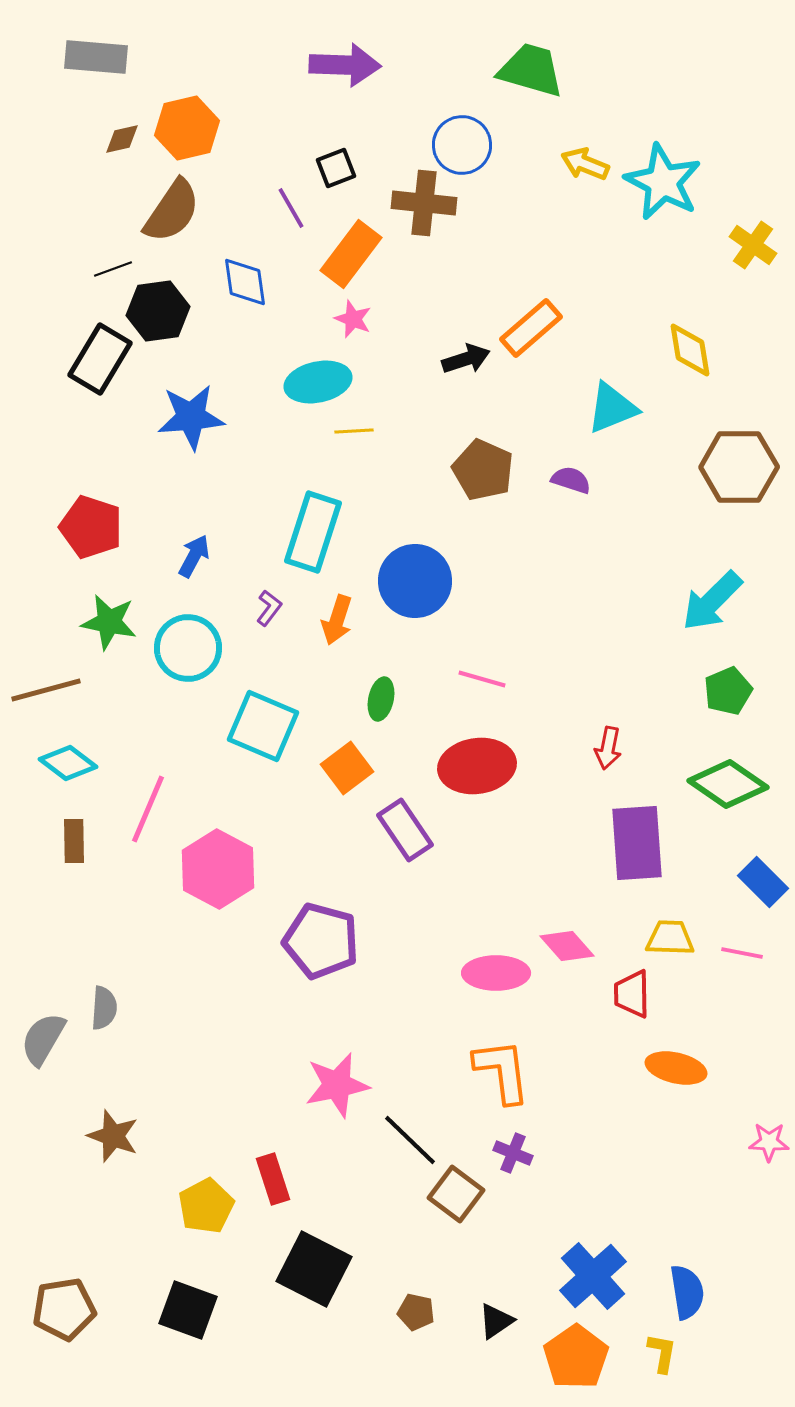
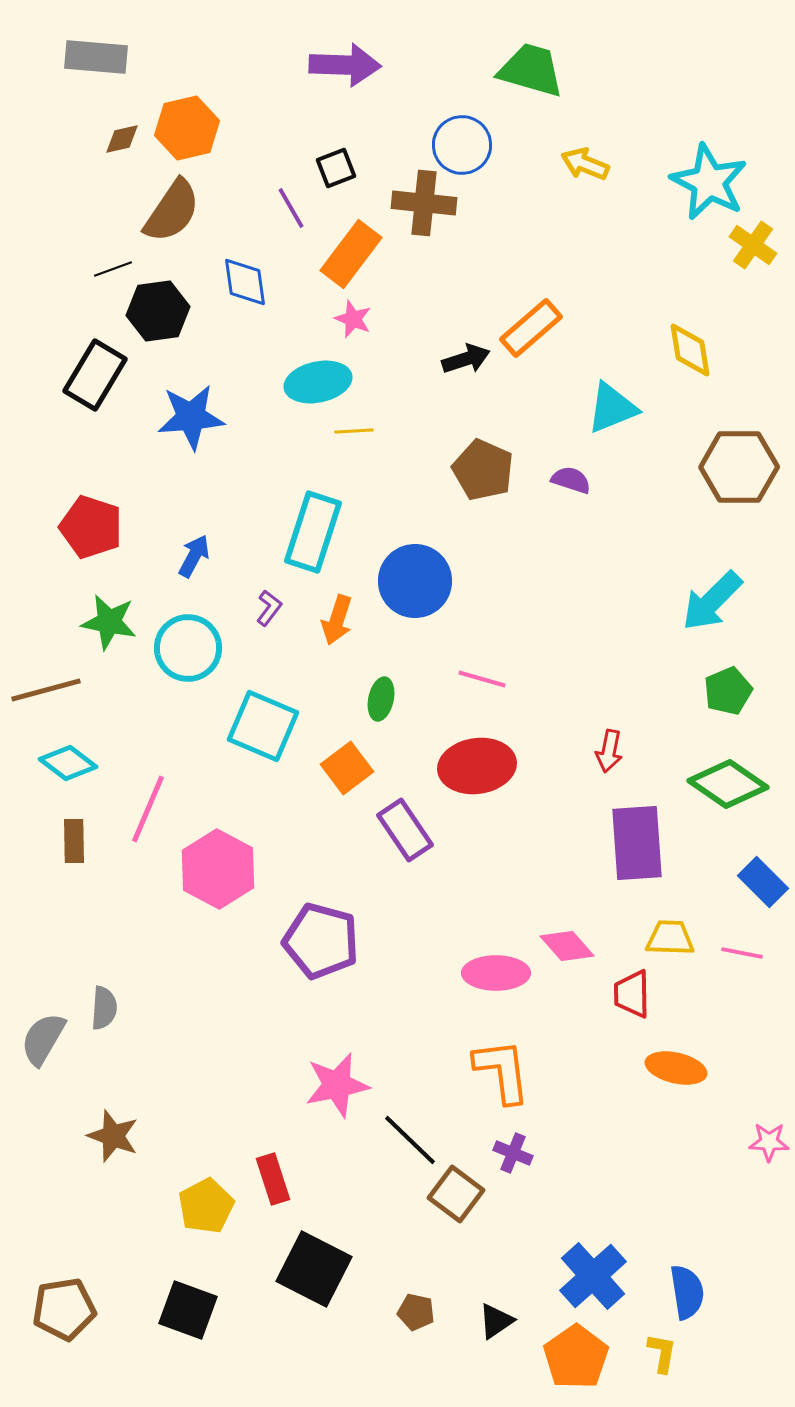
cyan star at (663, 182): moved 46 px right
black rectangle at (100, 359): moved 5 px left, 16 px down
red arrow at (608, 748): moved 1 px right, 3 px down
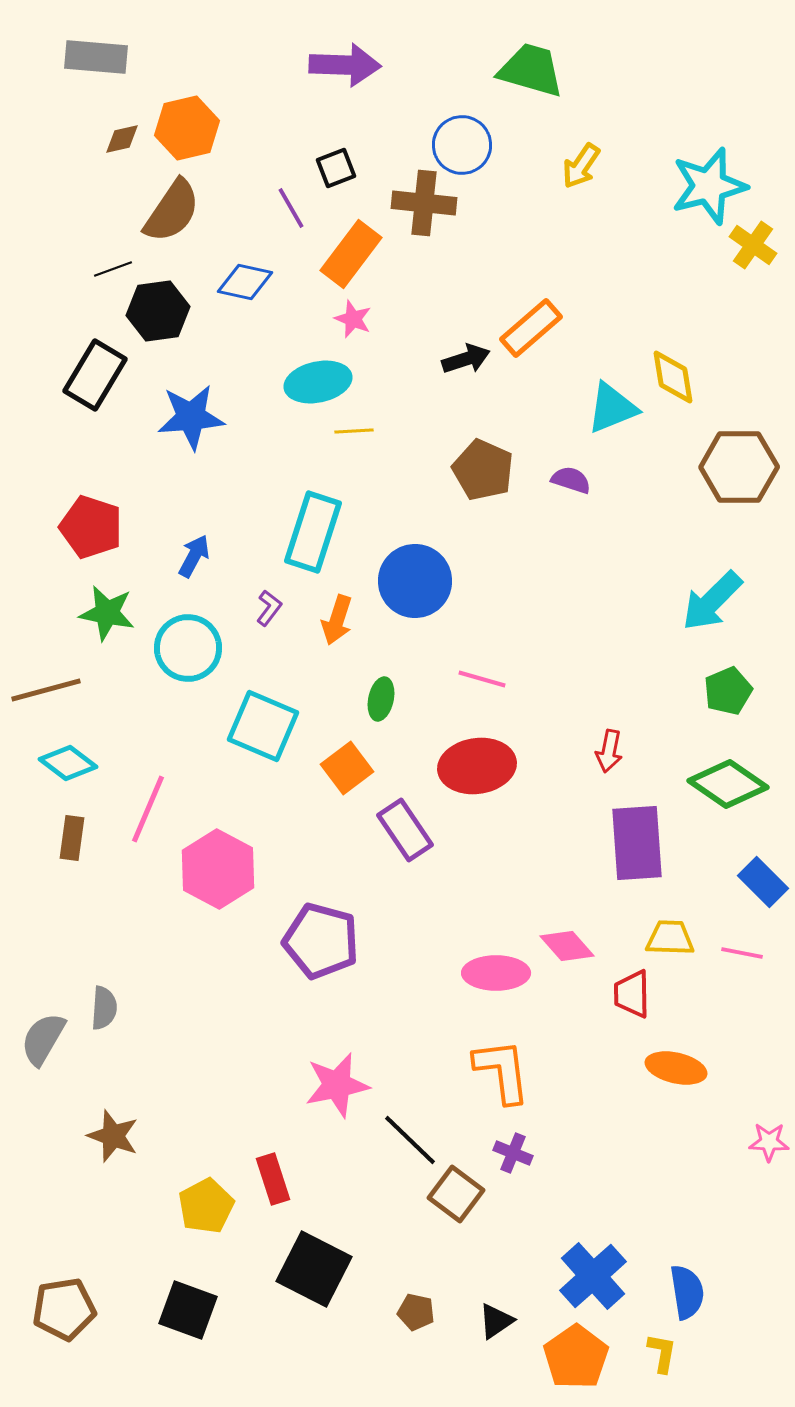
yellow arrow at (585, 164): moved 4 px left, 2 px down; rotated 78 degrees counterclockwise
cyan star at (709, 182): moved 4 px down; rotated 30 degrees clockwise
blue diamond at (245, 282): rotated 70 degrees counterclockwise
yellow diamond at (690, 350): moved 17 px left, 27 px down
green star at (109, 622): moved 2 px left, 9 px up
brown rectangle at (74, 841): moved 2 px left, 3 px up; rotated 9 degrees clockwise
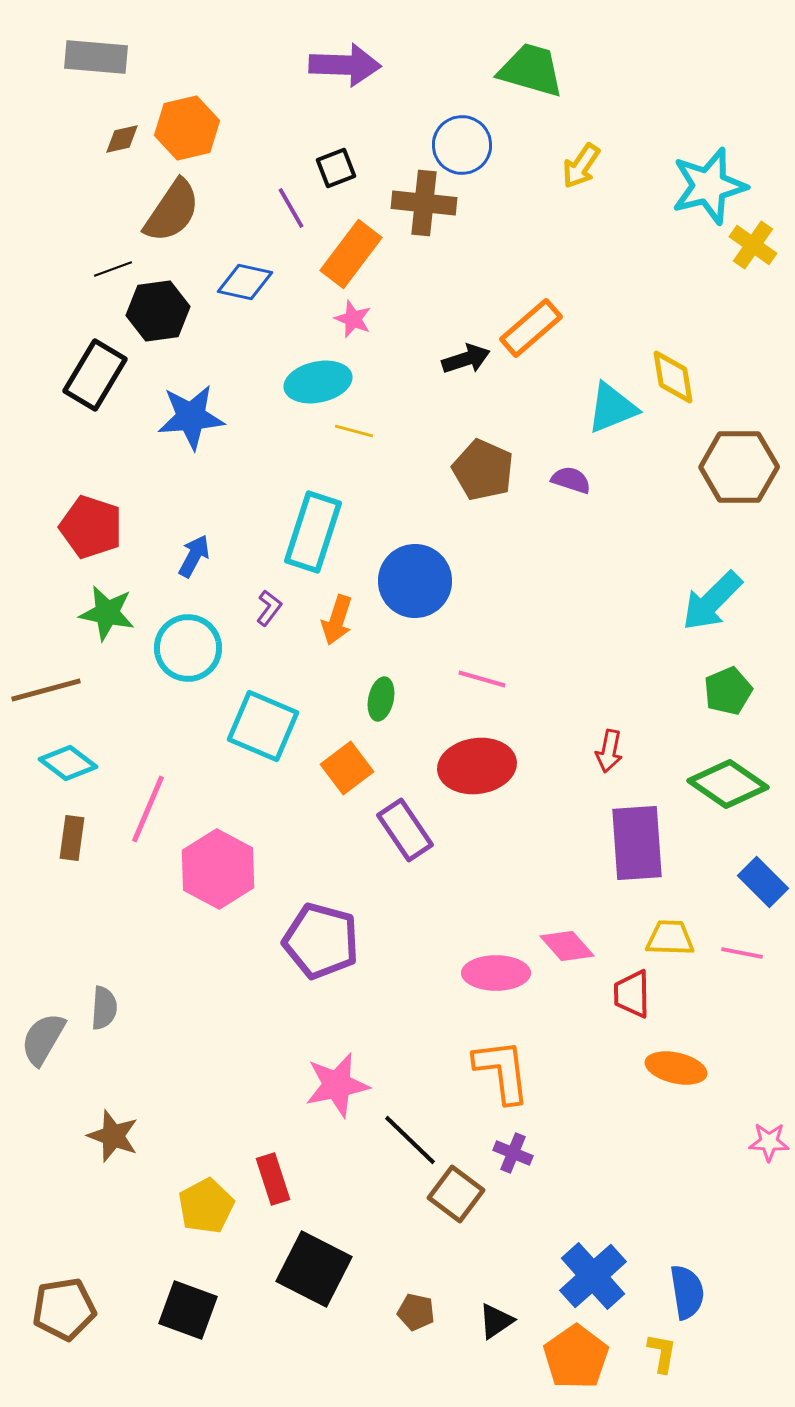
yellow line at (354, 431): rotated 18 degrees clockwise
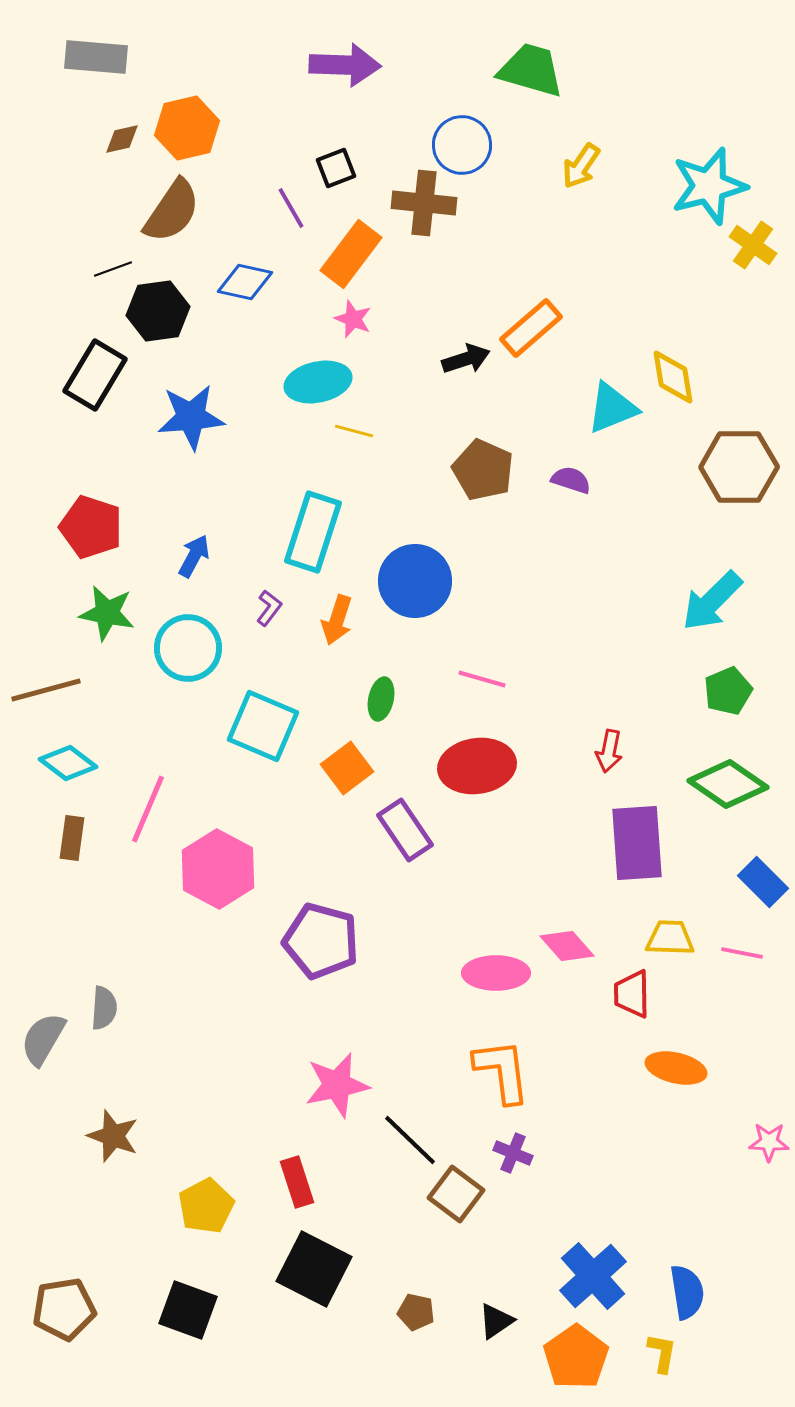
red rectangle at (273, 1179): moved 24 px right, 3 px down
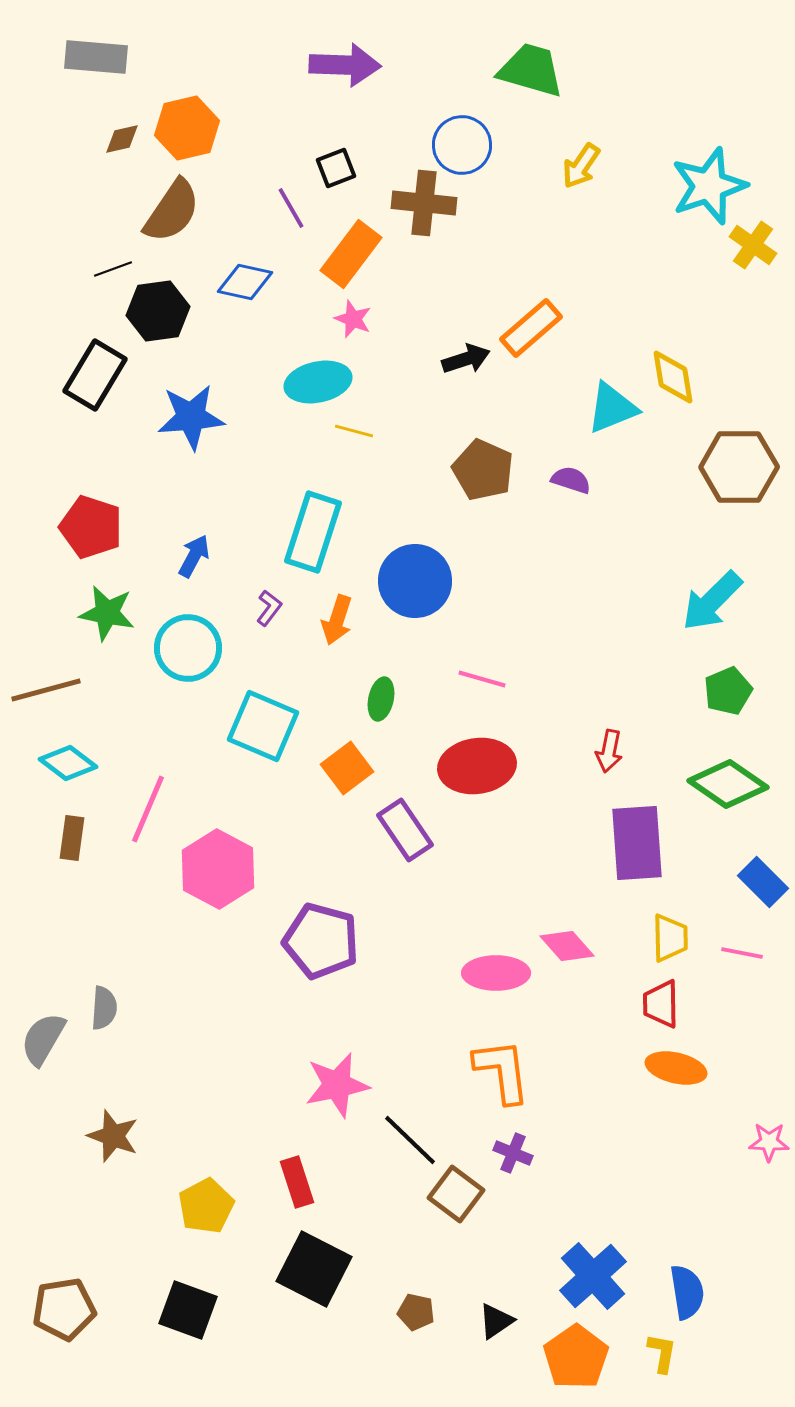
cyan star at (709, 186): rotated 4 degrees counterclockwise
yellow trapezoid at (670, 938): rotated 87 degrees clockwise
red trapezoid at (632, 994): moved 29 px right, 10 px down
